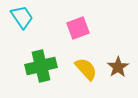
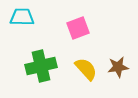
cyan trapezoid: rotated 55 degrees counterclockwise
brown star: rotated 25 degrees clockwise
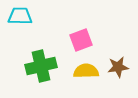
cyan trapezoid: moved 2 px left, 1 px up
pink square: moved 3 px right, 12 px down
yellow semicircle: moved 2 px down; rotated 50 degrees counterclockwise
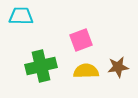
cyan trapezoid: moved 1 px right
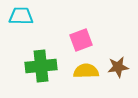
green cross: rotated 8 degrees clockwise
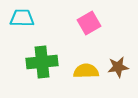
cyan trapezoid: moved 1 px right, 2 px down
pink square: moved 8 px right, 17 px up; rotated 10 degrees counterclockwise
green cross: moved 1 px right, 4 px up
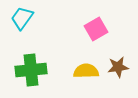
cyan trapezoid: rotated 55 degrees counterclockwise
pink square: moved 7 px right, 6 px down
green cross: moved 11 px left, 8 px down
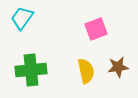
pink square: rotated 10 degrees clockwise
yellow semicircle: rotated 80 degrees clockwise
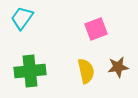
green cross: moved 1 px left, 1 px down
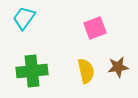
cyan trapezoid: moved 2 px right
pink square: moved 1 px left, 1 px up
green cross: moved 2 px right
